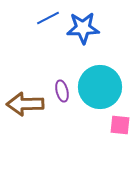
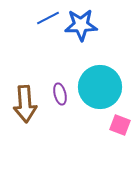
blue star: moved 2 px left, 3 px up
purple ellipse: moved 2 px left, 3 px down
brown arrow: rotated 93 degrees counterclockwise
pink square: rotated 15 degrees clockwise
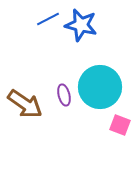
blue line: moved 1 px down
blue star: rotated 16 degrees clockwise
purple ellipse: moved 4 px right, 1 px down
brown arrow: rotated 51 degrees counterclockwise
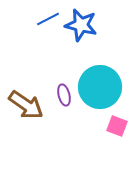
brown arrow: moved 1 px right, 1 px down
pink square: moved 3 px left, 1 px down
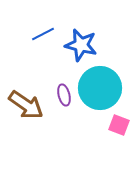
blue line: moved 5 px left, 15 px down
blue star: moved 20 px down
cyan circle: moved 1 px down
pink square: moved 2 px right, 1 px up
